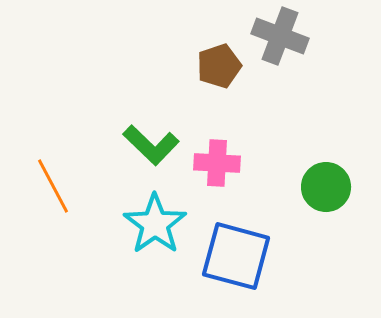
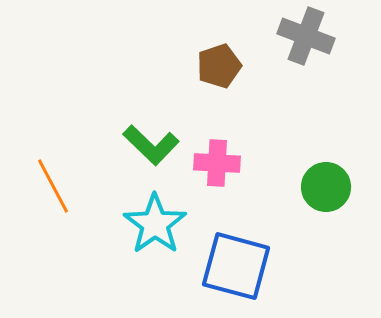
gray cross: moved 26 px right
blue square: moved 10 px down
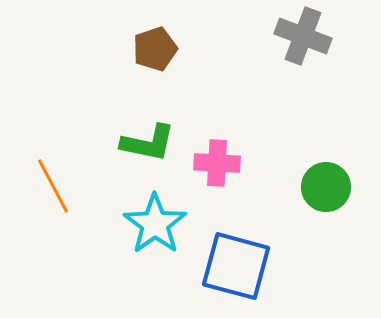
gray cross: moved 3 px left
brown pentagon: moved 64 px left, 17 px up
green L-shape: moved 3 px left, 2 px up; rotated 32 degrees counterclockwise
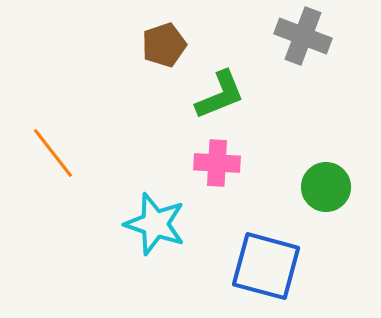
brown pentagon: moved 9 px right, 4 px up
green L-shape: moved 72 px right, 48 px up; rotated 34 degrees counterclockwise
orange line: moved 33 px up; rotated 10 degrees counterclockwise
cyan star: rotated 18 degrees counterclockwise
blue square: moved 30 px right
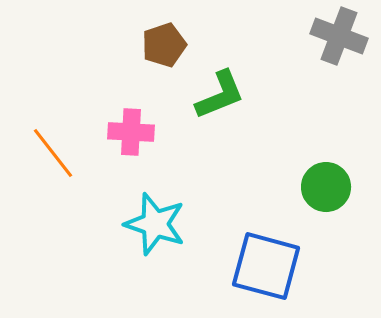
gray cross: moved 36 px right
pink cross: moved 86 px left, 31 px up
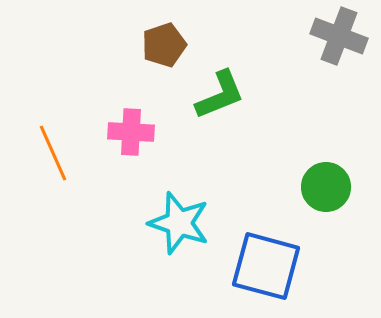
orange line: rotated 14 degrees clockwise
cyan star: moved 24 px right, 1 px up
